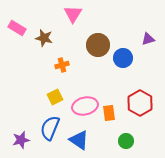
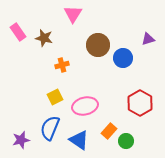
pink rectangle: moved 1 px right, 4 px down; rotated 24 degrees clockwise
orange rectangle: moved 18 px down; rotated 49 degrees clockwise
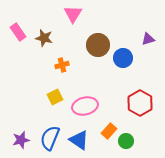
blue semicircle: moved 10 px down
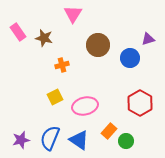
blue circle: moved 7 px right
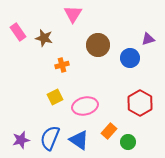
green circle: moved 2 px right, 1 px down
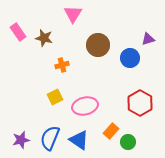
orange rectangle: moved 2 px right
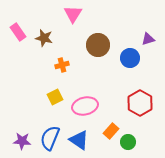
purple star: moved 1 px right, 1 px down; rotated 18 degrees clockwise
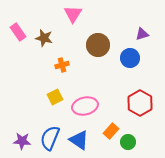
purple triangle: moved 6 px left, 5 px up
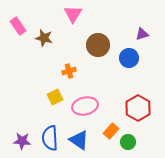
pink rectangle: moved 6 px up
blue circle: moved 1 px left
orange cross: moved 7 px right, 6 px down
red hexagon: moved 2 px left, 5 px down
blue semicircle: rotated 25 degrees counterclockwise
